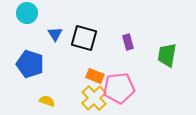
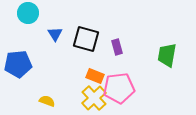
cyan circle: moved 1 px right
black square: moved 2 px right, 1 px down
purple rectangle: moved 11 px left, 5 px down
blue pentagon: moved 12 px left; rotated 24 degrees counterclockwise
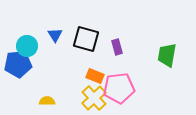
cyan circle: moved 1 px left, 33 px down
blue triangle: moved 1 px down
yellow semicircle: rotated 21 degrees counterclockwise
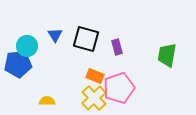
pink pentagon: rotated 12 degrees counterclockwise
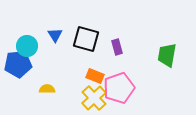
yellow semicircle: moved 12 px up
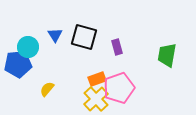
black square: moved 2 px left, 2 px up
cyan circle: moved 1 px right, 1 px down
orange rectangle: moved 2 px right, 3 px down; rotated 42 degrees counterclockwise
yellow semicircle: rotated 49 degrees counterclockwise
yellow cross: moved 2 px right, 1 px down
